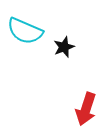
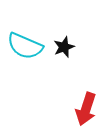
cyan semicircle: moved 15 px down
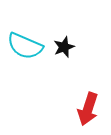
red arrow: moved 2 px right
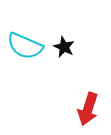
black star: rotated 25 degrees counterclockwise
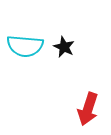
cyan semicircle: rotated 18 degrees counterclockwise
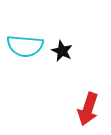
black star: moved 2 px left, 4 px down
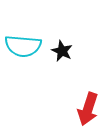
cyan semicircle: moved 2 px left
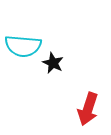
black star: moved 9 px left, 12 px down
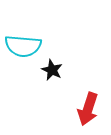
black star: moved 1 px left, 7 px down
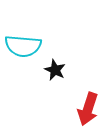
black star: moved 3 px right
